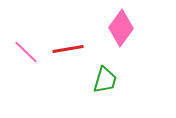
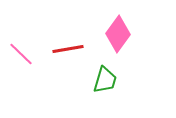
pink diamond: moved 3 px left, 6 px down
pink line: moved 5 px left, 2 px down
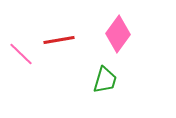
red line: moved 9 px left, 9 px up
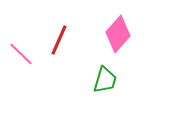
pink diamond: rotated 6 degrees clockwise
red line: rotated 56 degrees counterclockwise
